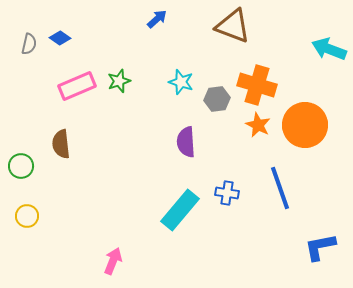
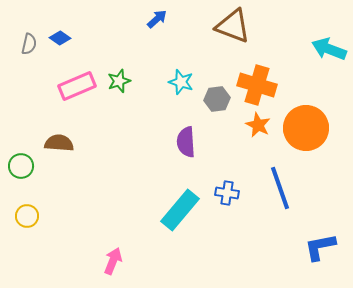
orange circle: moved 1 px right, 3 px down
brown semicircle: moved 2 px left, 1 px up; rotated 100 degrees clockwise
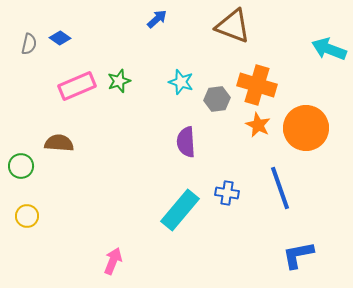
blue L-shape: moved 22 px left, 8 px down
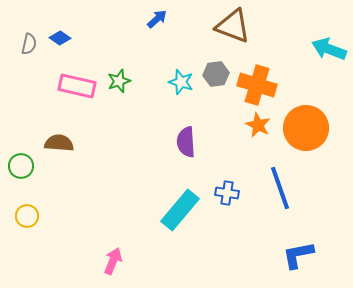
pink rectangle: rotated 36 degrees clockwise
gray hexagon: moved 1 px left, 25 px up
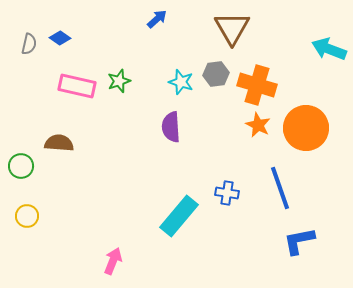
brown triangle: moved 1 px left, 2 px down; rotated 39 degrees clockwise
purple semicircle: moved 15 px left, 15 px up
cyan rectangle: moved 1 px left, 6 px down
blue L-shape: moved 1 px right, 14 px up
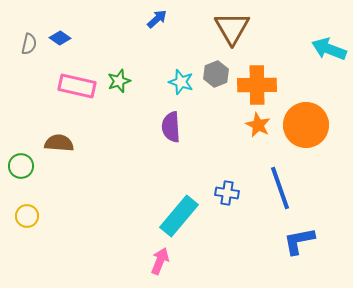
gray hexagon: rotated 15 degrees counterclockwise
orange cross: rotated 18 degrees counterclockwise
orange circle: moved 3 px up
pink arrow: moved 47 px right
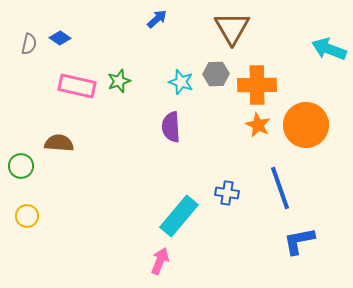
gray hexagon: rotated 20 degrees clockwise
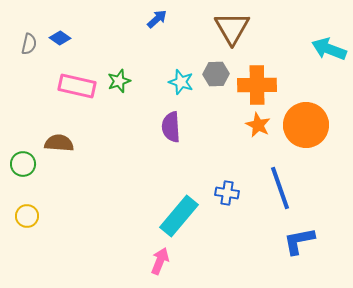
green circle: moved 2 px right, 2 px up
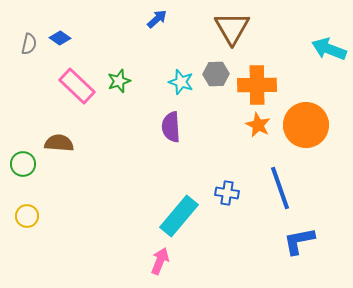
pink rectangle: rotated 30 degrees clockwise
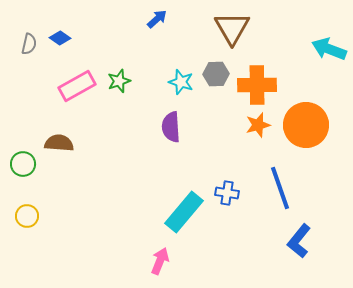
pink rectangle: rotated 72 degrees counterclockwise
orange star: rotated 30 degrees clockwise
cyan rectangle: moved 5 px right, 4 px up
blue L-shape: rotated 40 degrees counterclockwise
